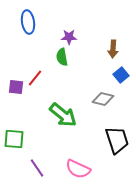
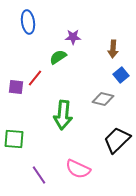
purple star: moved 4 px right
green semicircle: moved 4 px left; rotated 66 degrees clockwise
green arrow: rotated 56 degrees clockwise
black trapezoid: rotated 116 degrees counterclockwise
purple line: moved 2 px right, 7 px down
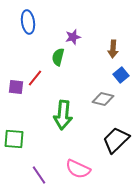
purple star: rotated 14 degrees counterclockwise
green semicircle: rotated 42 degrees counterclockwise
black trapezoid: moved 1 px left
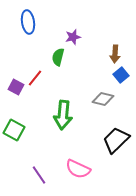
brown arrow: moved 2 px right, 5 px down
purple square: rotated 21 degrees clockwise
green square: moved 9 px up; rotated 25 degrees clockwise
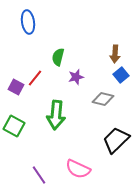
purple star: moved 3 px right, 40 px down
green arrow: moved 7 px left
green square: moved 4 px up
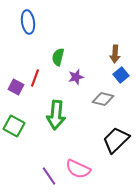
red line: rotated 18 degrees counterclockwise
purple line: moved 10 px right, 1 px down
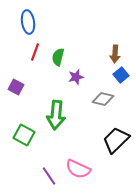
red line: moved 26 px up
green square: moved 10 px right, 9 px down
